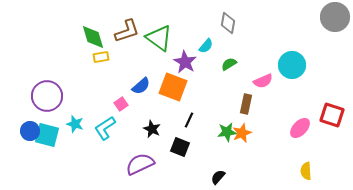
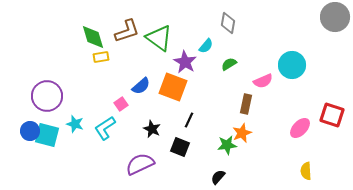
green star: moved 13 px down
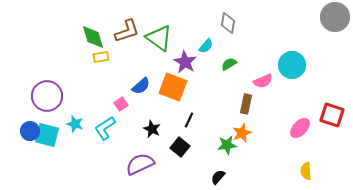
black square: rotated 18 degrees clockwise
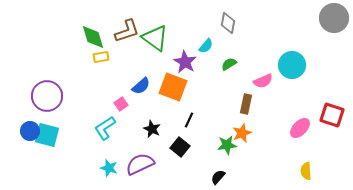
gray circle: moved 1 px left, 1 px down
green triangle: moved 4 px left
cyan star: moved 34 px right, 44 px down
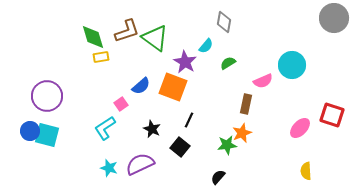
gray diamond: moved 4 px left, 1 px up
green semicircle: moved 1 px left, 1 px up
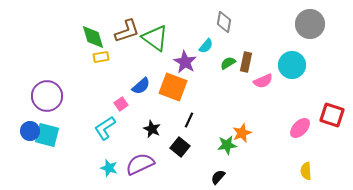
gray circle: moved 24 px left, 6 px down
brown rectangle: moved 42 px up
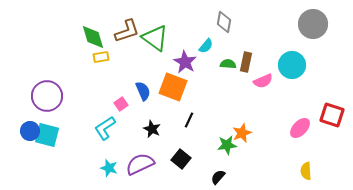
gray circle: moved 3 px right
green semicircle: moved 1 px down; rotated 35 degrees clockwise
blue semicircle: moved 2 px right, 5 px down; rotated 72 degrees counterclockwise
black square: moved 1 px right, 12 px down
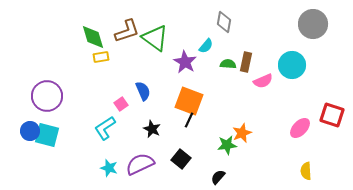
orange square: moved 16 px right, 14 px down
